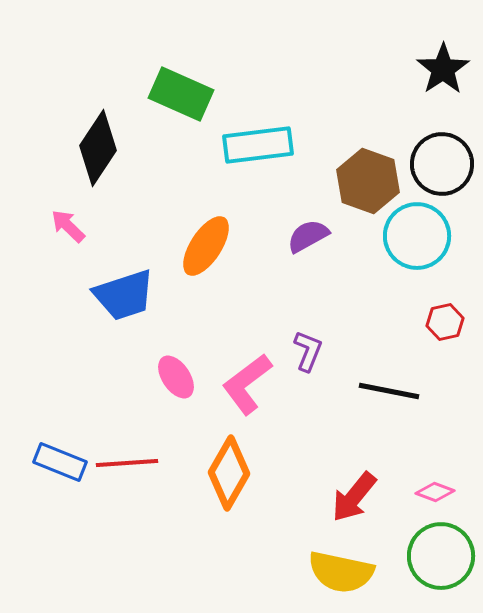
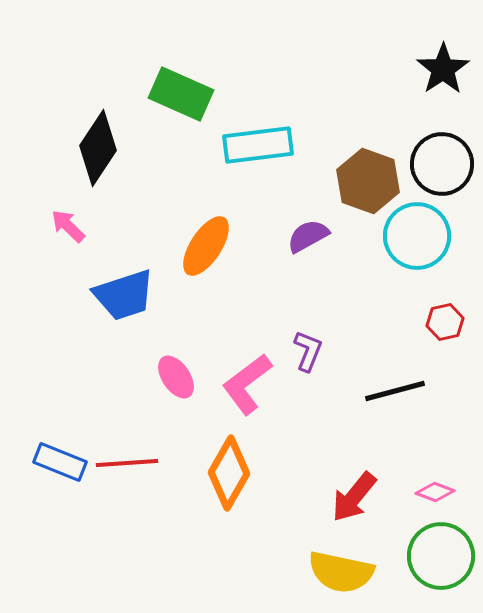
black line: moved 6 px right; rotated 26 degrees counterclockwise
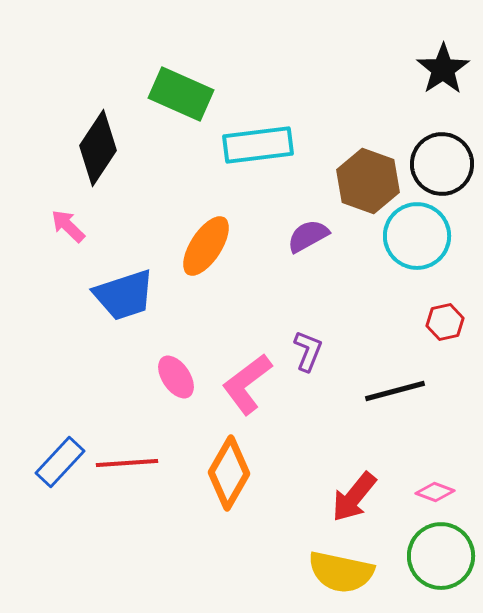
blue rectangle: rotated 69 degrees counterclockwise
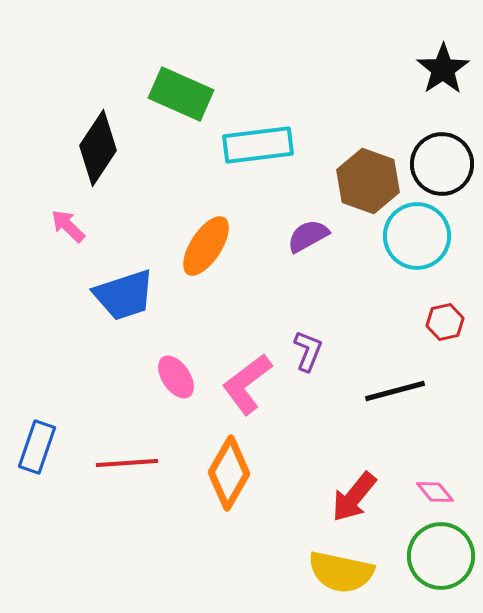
blue rectangle: moved 23 px left, 15 px up; rotated 24 degrees counterclockwise
pink diamond: rotated 30 degrees clockwise
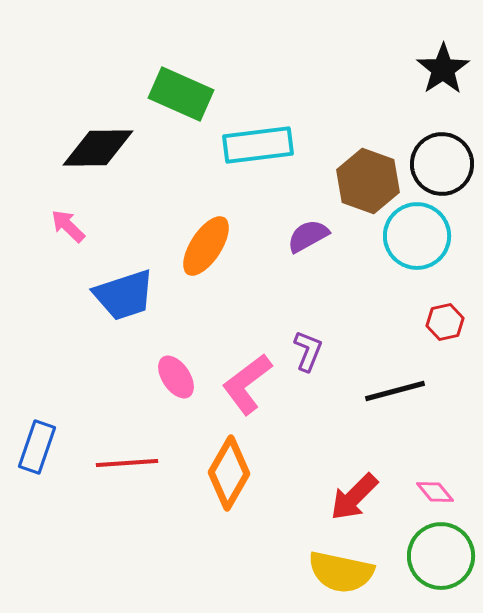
black diamond: rotated 56 degrees clockwise
red arrow: rotated 6 degrees clockwise
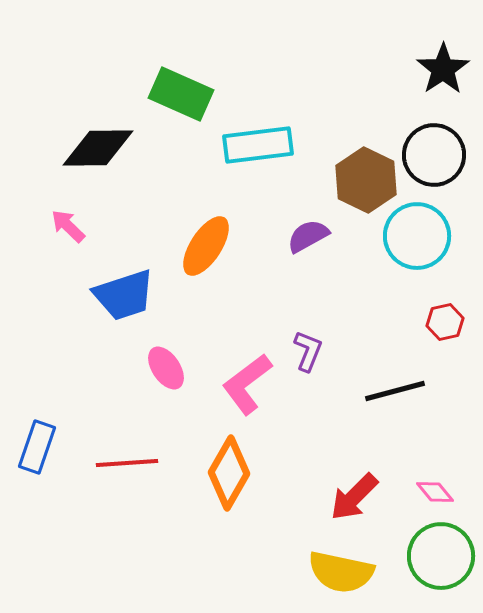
black circle: moved 8 px left, 9 px up
brown hexagon: moved 2 px left, 1 px up; rotated 6 degrees clockwise
pink ellipse: moved 10 px left, 9 px up
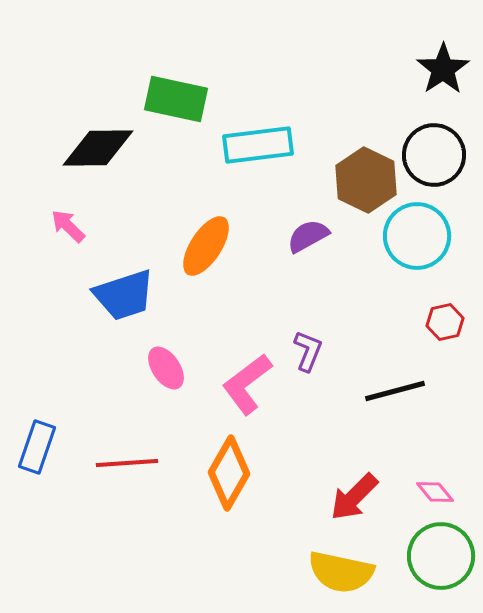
green rectangle: moved 5 px left, 5 px down; rotated 12 degrees counterclockwise
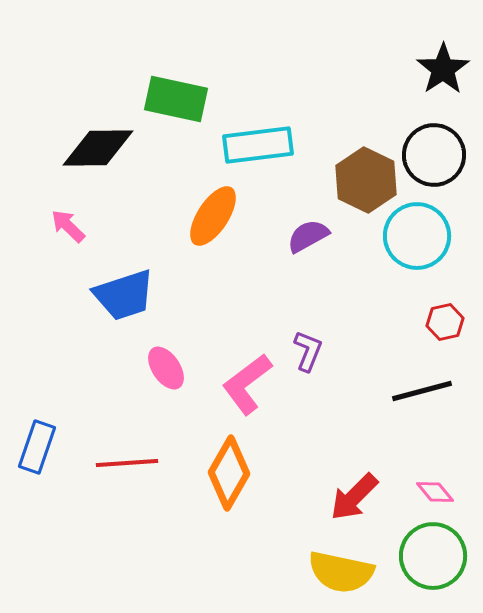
orange ellipse: moved 7 px right, 30 px up
black line: moved 27 px right
green circle: moved 8 px left
